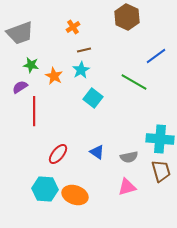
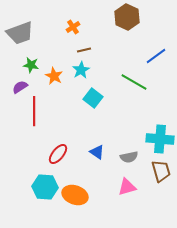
cyan hexagon: moved 2 px up
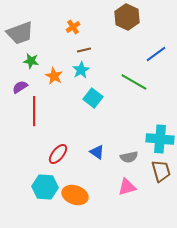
blue line: moved 2 px up
green star: moved 4 px up
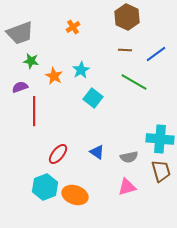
brown line: moved 41 px right; rotated 16 degrees clockwise
purple semicircle: rotated 14 degrees clockwise
cyan hexagon: rotated 25 degrees counterclockwise
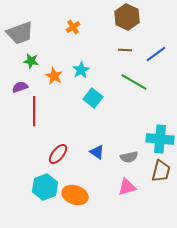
brown trapezoid: rotated 30 degrees clockwise
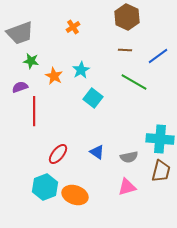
blue line: moved 2 px right, 2 px down
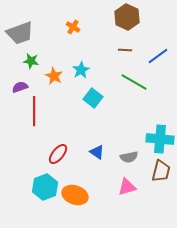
orange cross: rotated 24 degrees counterclockwise
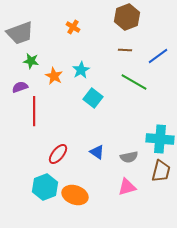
brown hexagon: rotated 15 degrees clockwise
